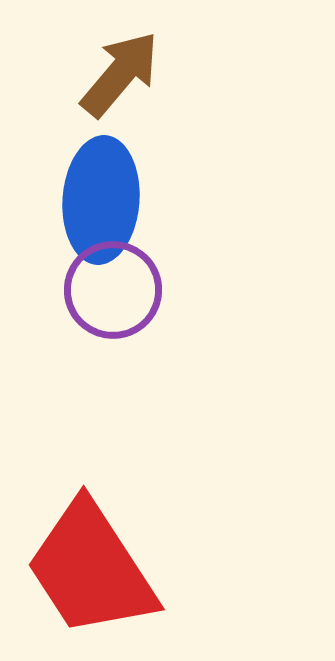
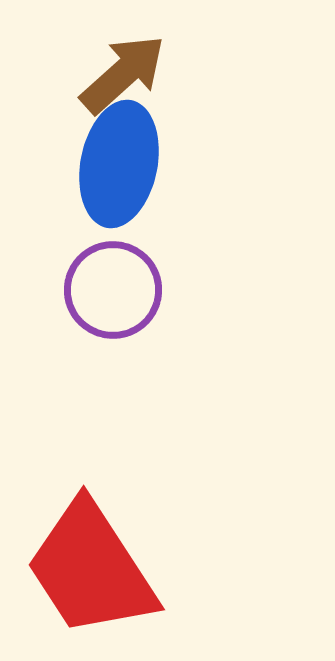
brown arrow: moved 3 px right; rotated 8 degrees clockwise
blue ellipse: moved 18 px right, 36 px up; rotated 7 degrees clockwise
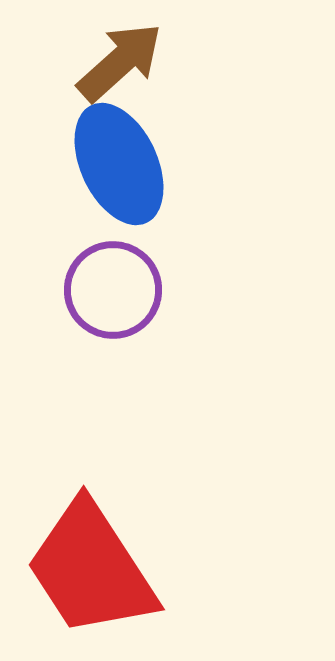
brown arrow: moved 3 px left, 12 px up
blue ellipse: rotated 36 degrees counterclockwise
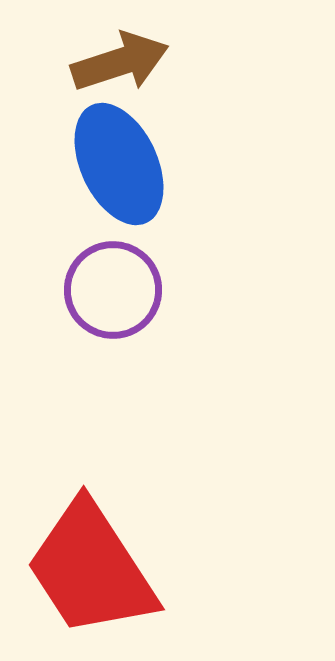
brown arrow: rotated 24 degrees clockwise
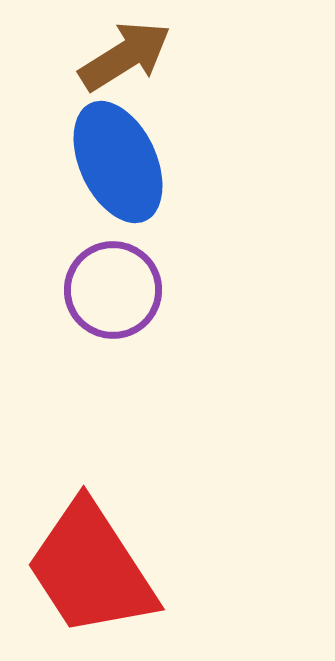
brown arrow: moved 5 px right, 6 px up; rotated 14 degrees counterclockwise
blue ellipse: moved 1 px left, 2 px up
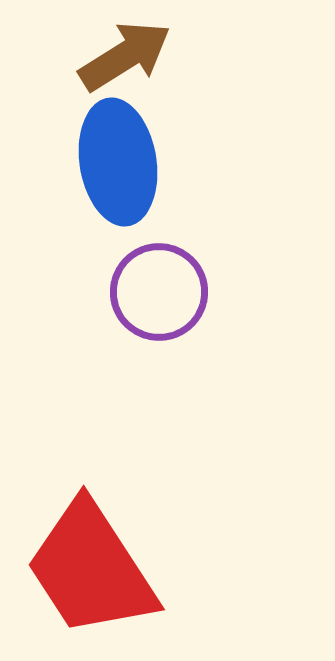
blue ellipse: rotated 16 degrees clockwise
purple circle: moved 46 px right, 2 px down
